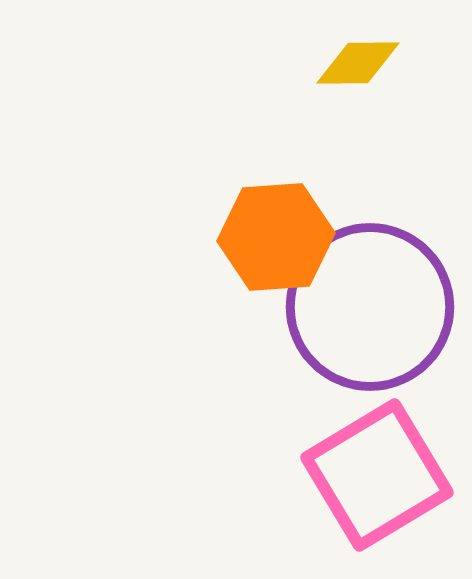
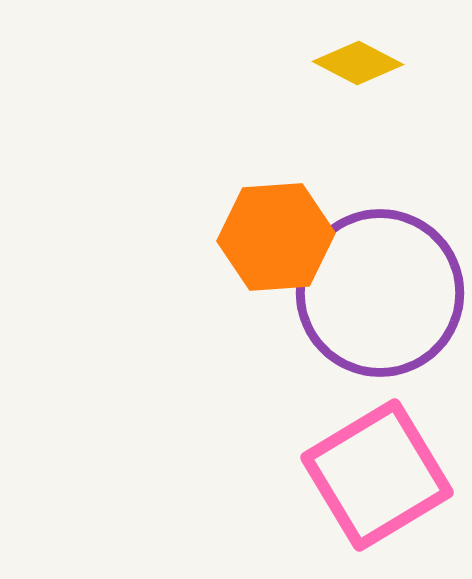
yellow diamond: rotated 28 degrees clockwise
purple circle: moved 10 px right, 14 px up
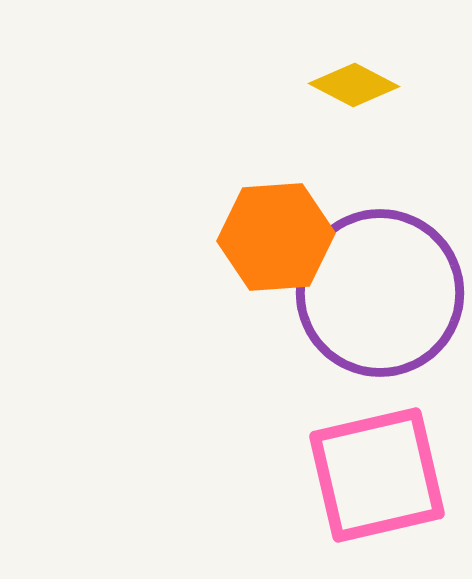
yellow diamond: moved 4 px left, 22 px down
pink square: rotated 18 degrees clockwise
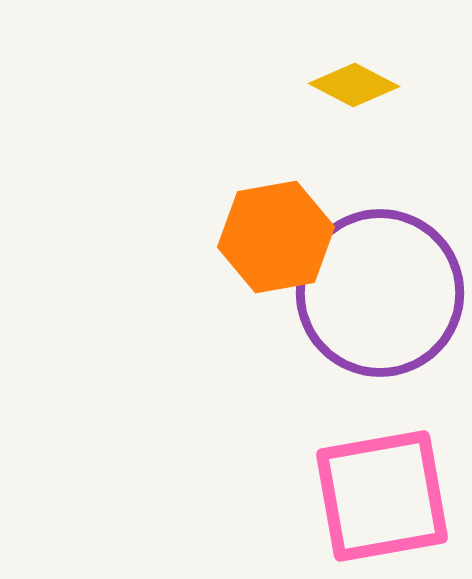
orange hexagon: rotated 6 degrees counterclockwise
pink square: moved 5 px right, 21 px down; rotated 3 degrees clockwise
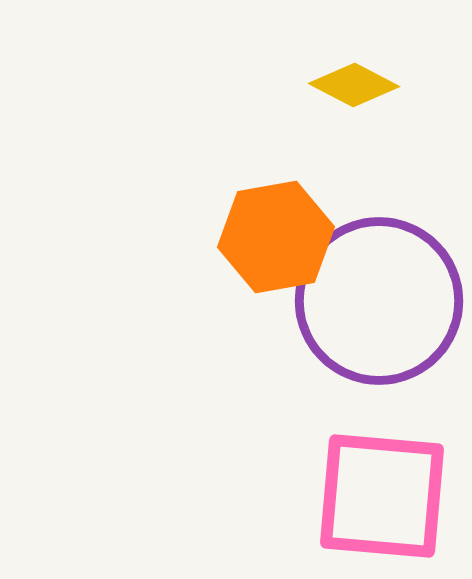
purple circle: moved 1 px left, 8 px down
pink square: rotated 15 degrees clockwise
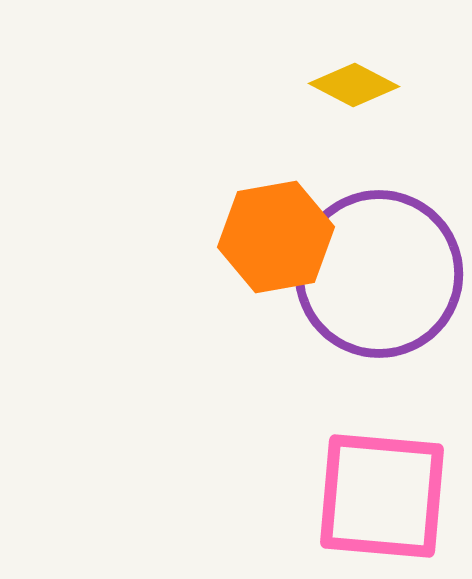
purple circle: moved 27 px up
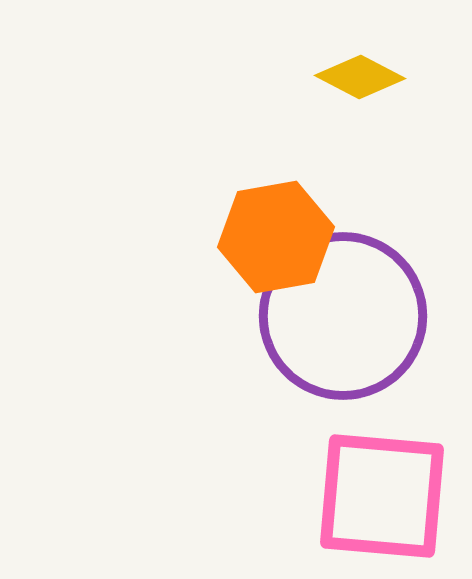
yellow diamond: moved 6 px right, 8 px up
purple circle: moved 36 px left, 42 px down
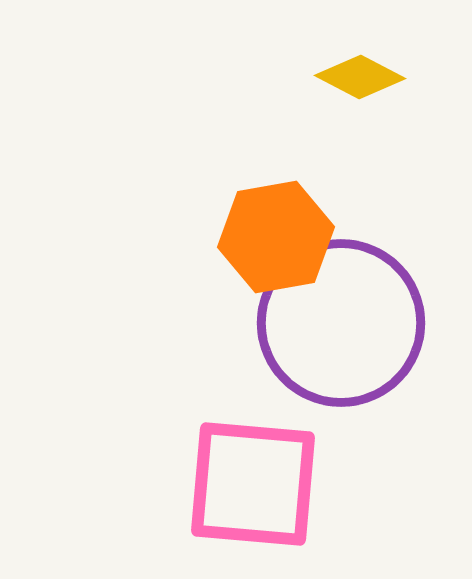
purple circle: moved 2 px left, 7 px down
pink square: moved 129 px left, 12 px up
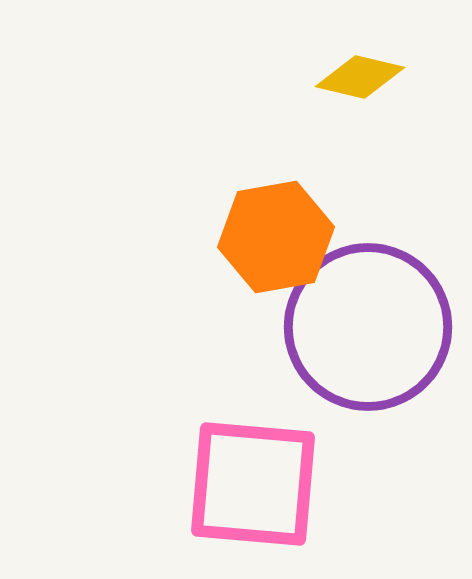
yellow diamond: rotated 14 degrees counterclockwise
purple circle: moved 27 px right, 4 px down
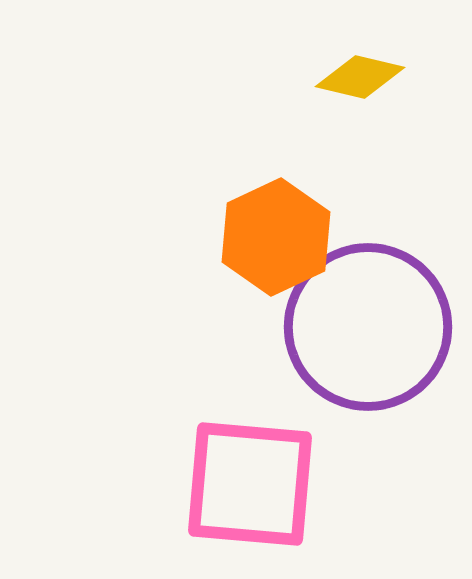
orange hexagon: rotated 15 degrees counterclockwise
pink square: moved 3 px left
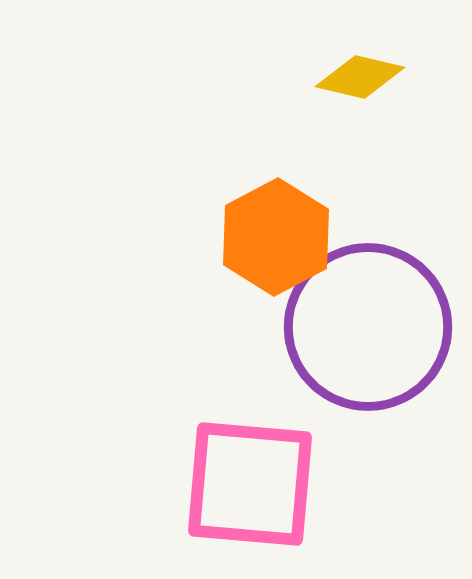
orange hexagon: rotated 3 degrees counterclockwise
